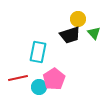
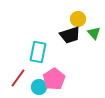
red line: rotated 42 degrees counterclockwise
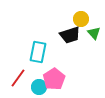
yellow circle: moved 3 px right
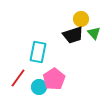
black trapezoid: moved 3 px right
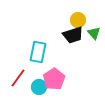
yellow circle: moved 3 px left, 1 px down
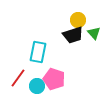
pink pentagon: rotated 20 degrees counterclockwise
cyan circle: moved 2 px left, 1 px up
